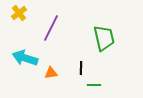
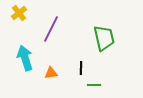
purple line: moved 1 px down
cyan arrow: rotated 55 degrees clockwise
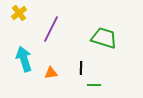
green trapezoid: rotated 60 degrees counterclockwise
cyan arrow: moved 1 px left, 1 px down
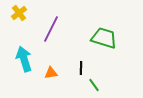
green line: rotated 56 degrees clockwise
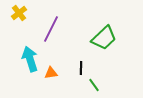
green trapezoid: rotated 120 degrees clockwise
cyan arrow: moved 6 px right
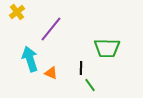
yellow cross: moved 2 px left, 1 px up
purple line: rotated 12 degrees clockwise
green trapezoid: moved 3 px right, 10 px down; rotated 44 degrees clockwise
orange triangle: rotated 32 degrees clockwise
green line: moved 4 px left
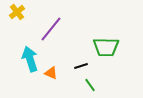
green trapezoid: moved 1 px left, 1 px up
black line: moved 2 px up; rotated 72 degrees clockwise
